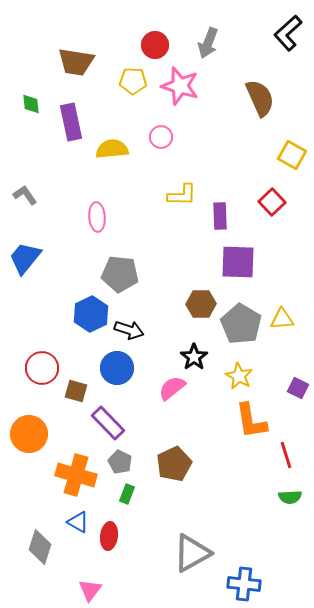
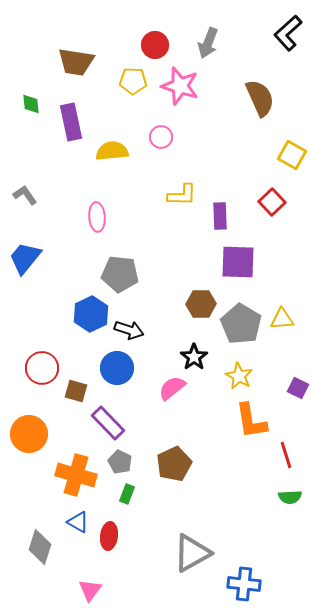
yellow semicircle at (112, 149): moved 2 px down
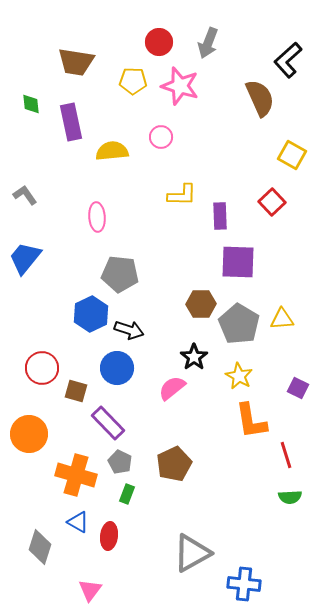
black L-shape at (288, 33): moved 27 px down
red circle at (155, 45): moved 4 px right, 3 px up
gray pentagon at (241, 324): moved 2 px left
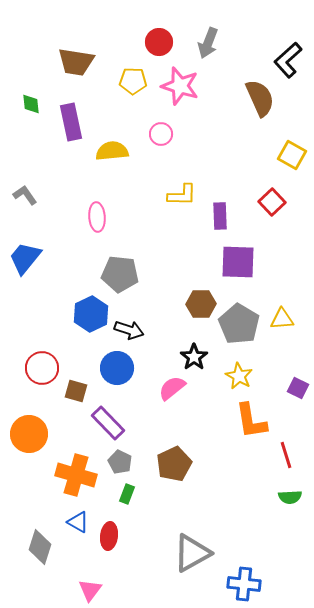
pink circle at (161, 137): moved 3 px up
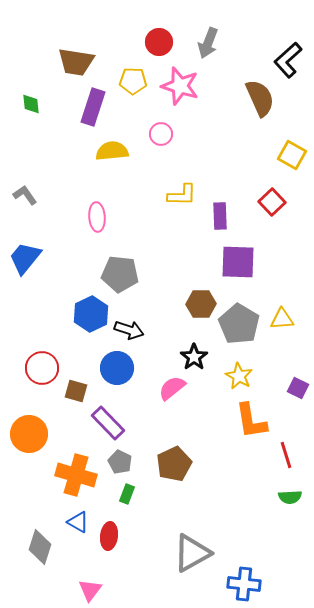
purple rectangle at (71, 122): moved 22 px right, 15 px up; rotated 30 degrees clockwise
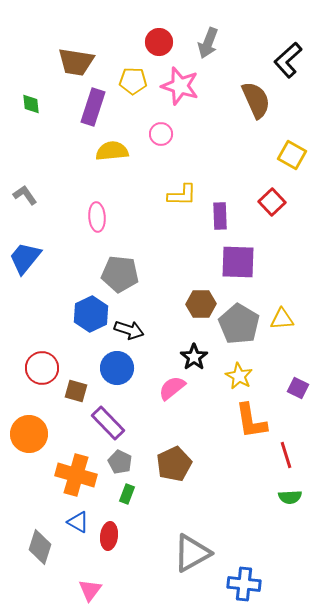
brown semicircle at (260, 98): moved 4 px left, 2 px down
